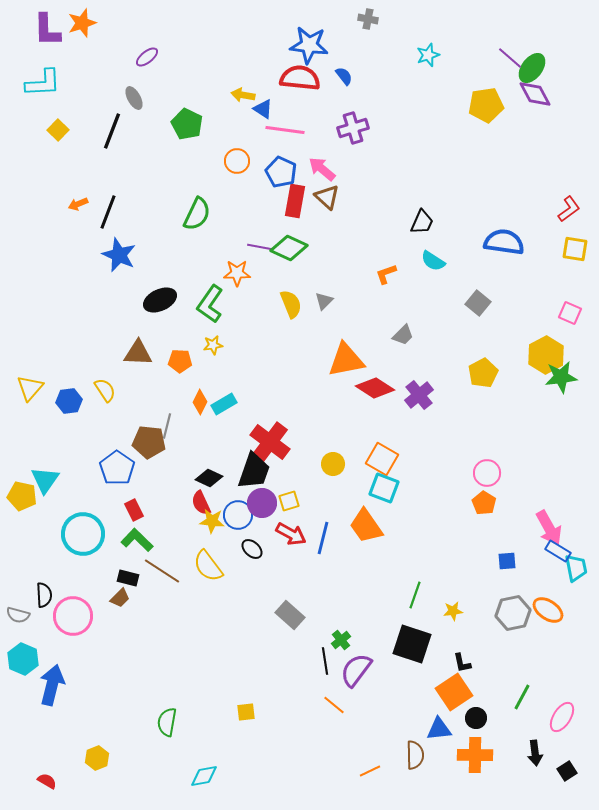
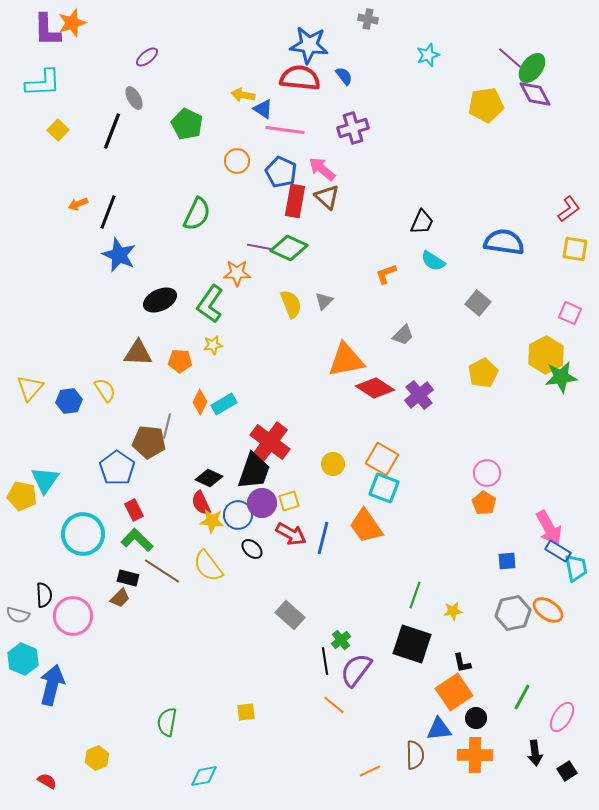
orange star at (82, 23): moved 10 px left
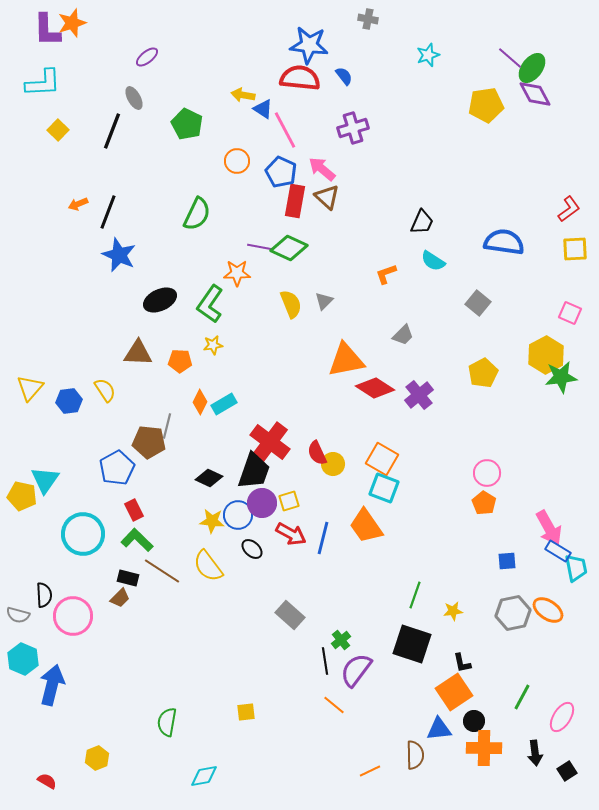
pink line at (285, 130): rotated 54 degrees clockwise
yellow square at (575, 249): rotated 12 degrees counterclockwise
blue pentagon at (117, 468): rotated 8 degrees clockwise
red semicircle at (201, 503): moved 116 px right, 50 px up
black circle at (476, 718): moved 2 px left, 3 px down
orange cross at (475, 755): moved 9 px right, 7 px up
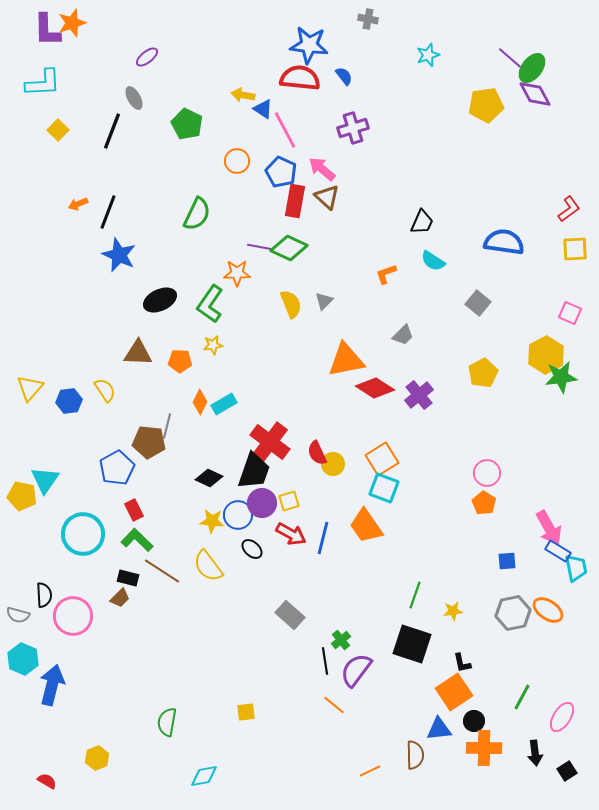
orange square at (382, 459): rotated 28 degrees clockwise
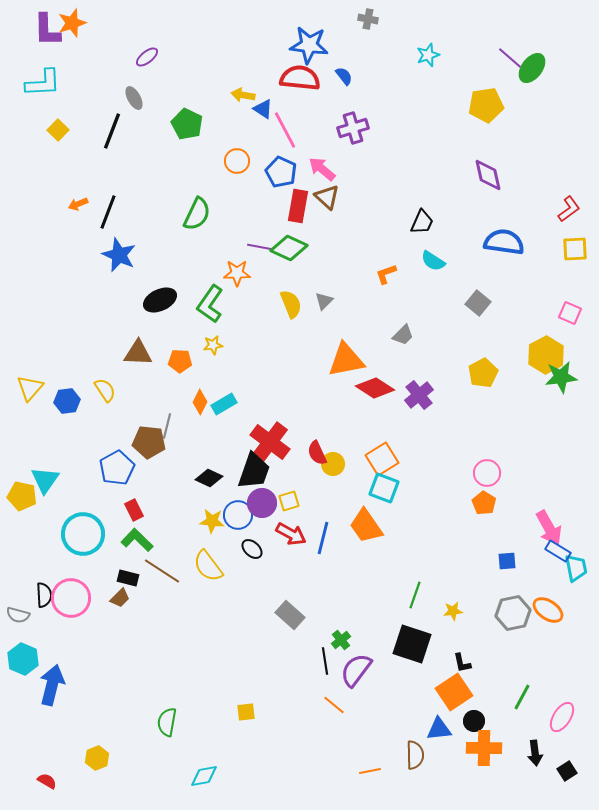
purple diamond at (535, 94): moved 47 px left, 81 px down; rotated 16 degrees clockwise
red rectangle at (295, 201): moved 3 px right, 5 px down
blue hexagon at (69, 401): moved 2 px left
pink circle at (73, 616): moved 2 px left, 18 px up
orange line at (370, 771): rotated 15 degrees clockwise
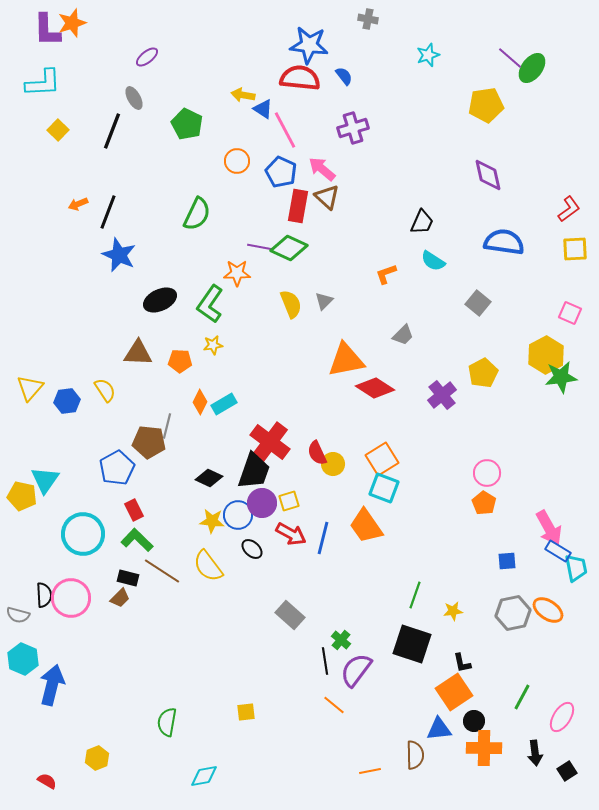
purple cross at (419, 395): moved 23 px right
green cross at (341, 640): rotated 12 degrees counterclockwise
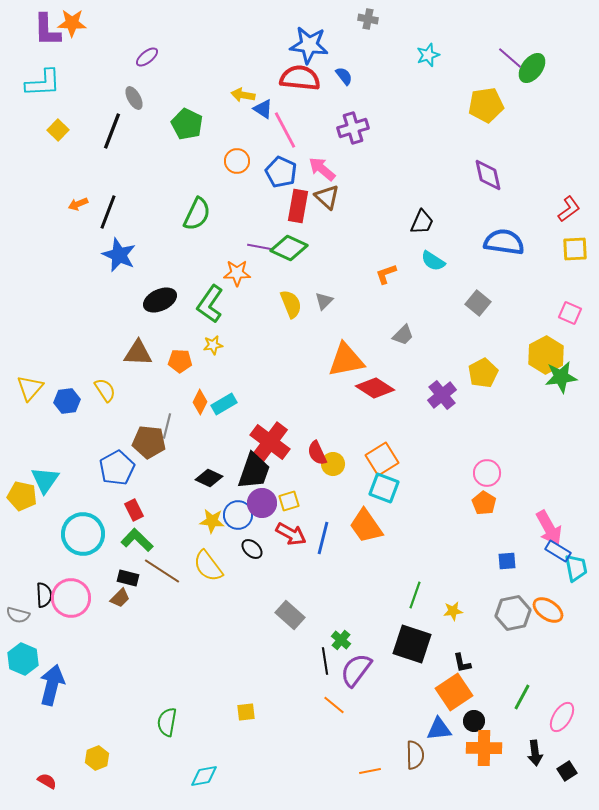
orange star at (72, 23): rotated 20 degrees clockwise
